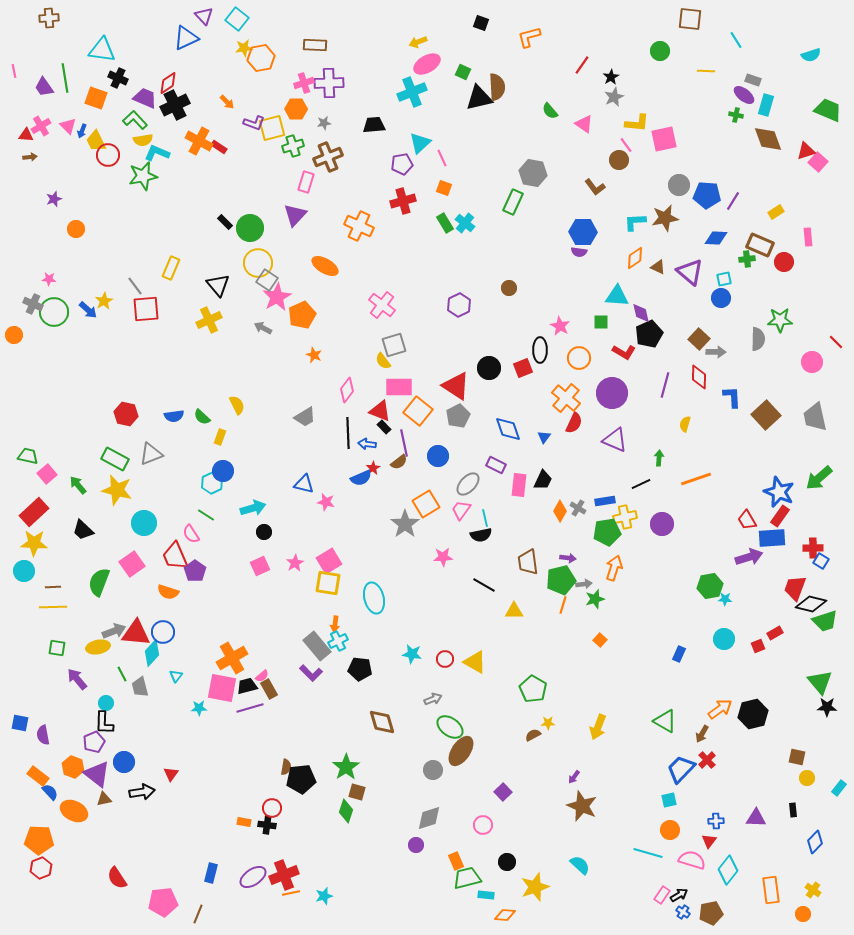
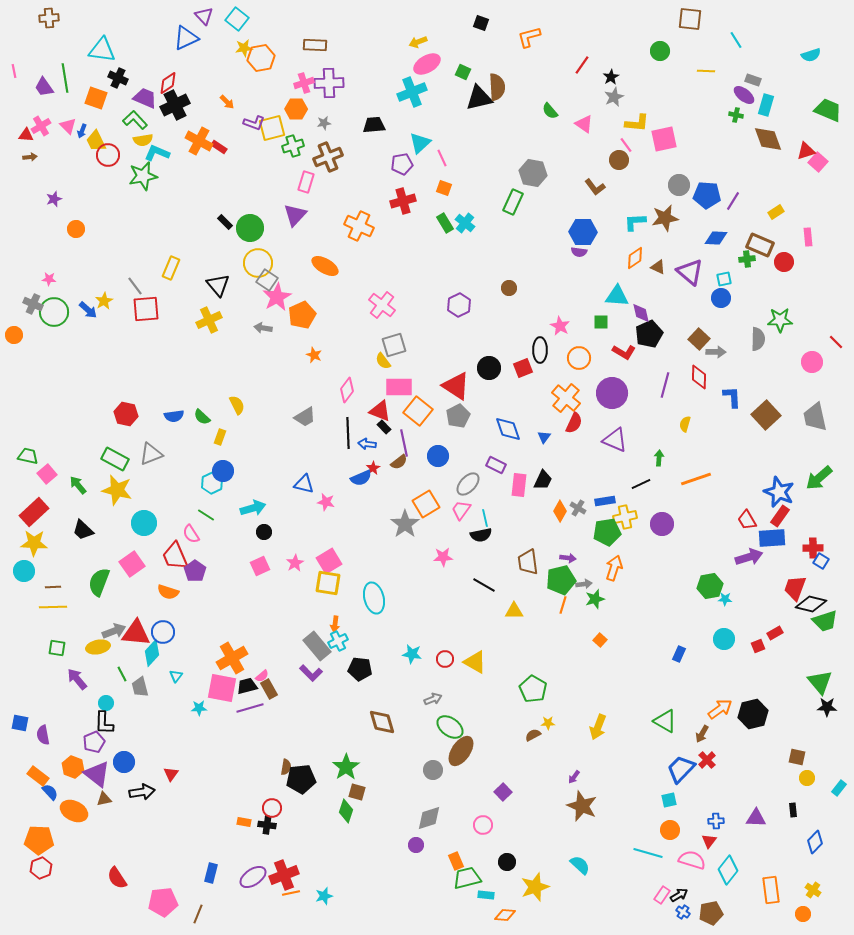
gray arrow at (263, 328): rotated 18 degrees counterclockwise
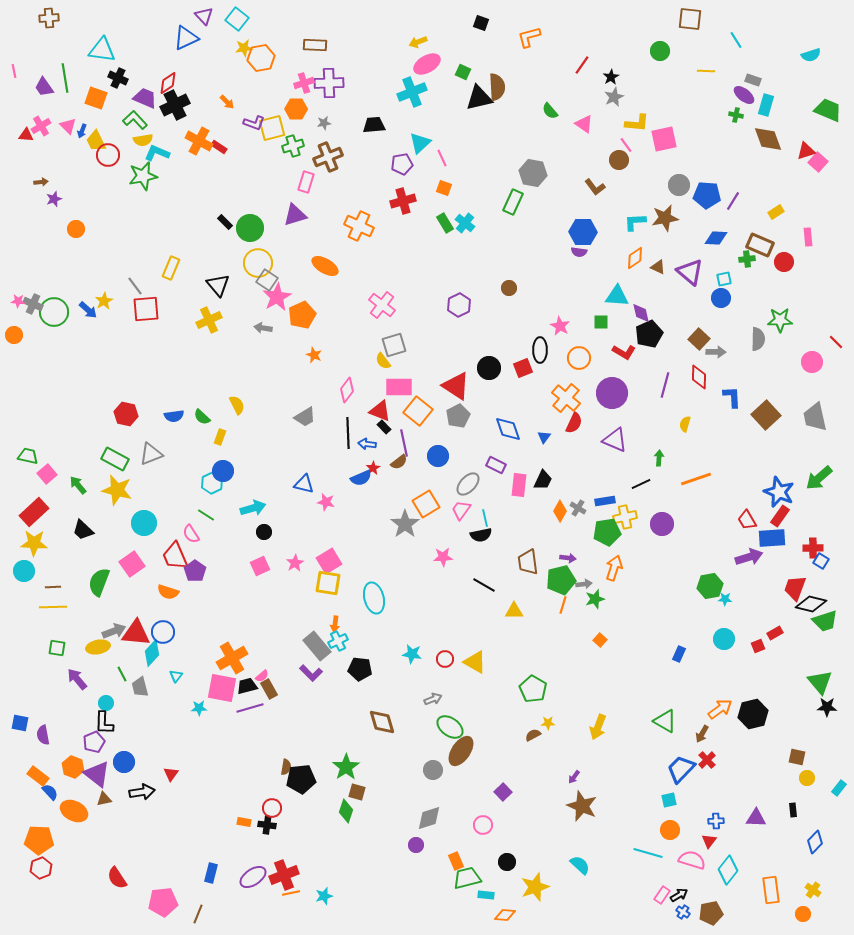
brown arrow at (30, 157): moved 11 px right, 25 px down
purple triangle at (295, 215): rotated 30 degrees clockwise
pink star at (49, 279): moved 31 px left, 22 px down
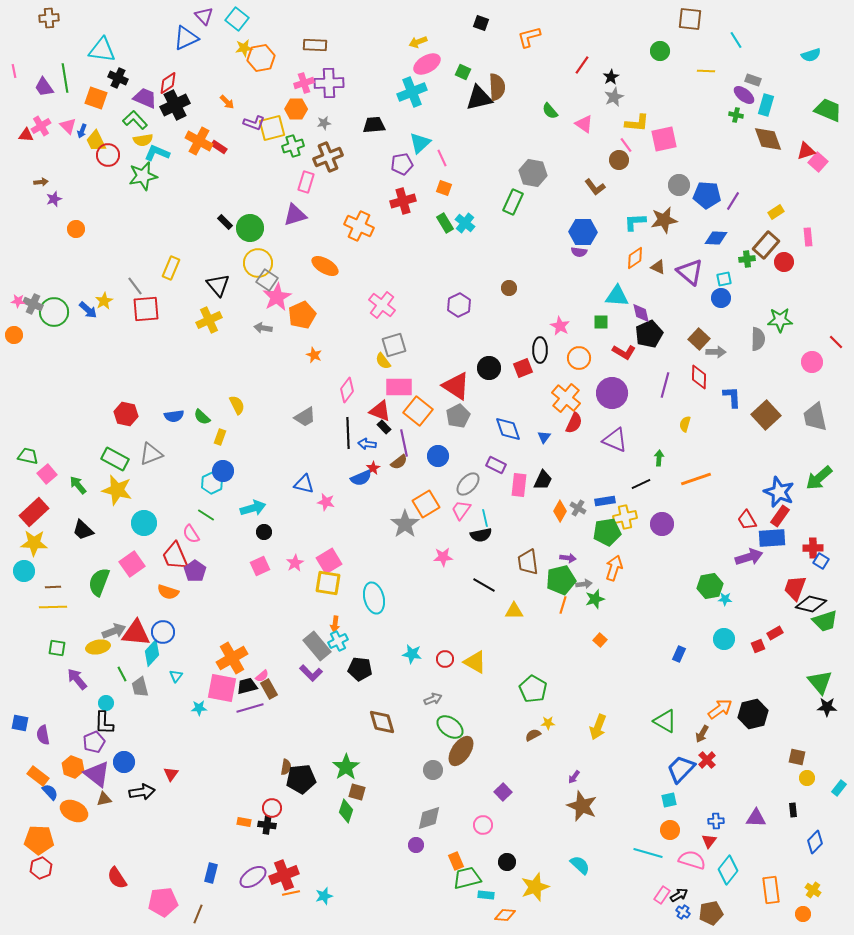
brown star at (665, 218): moved 1 px left, 2 px down
brown rectangle at (760, 245): moved 6 px right; rotated 72 degrees counterclockwise
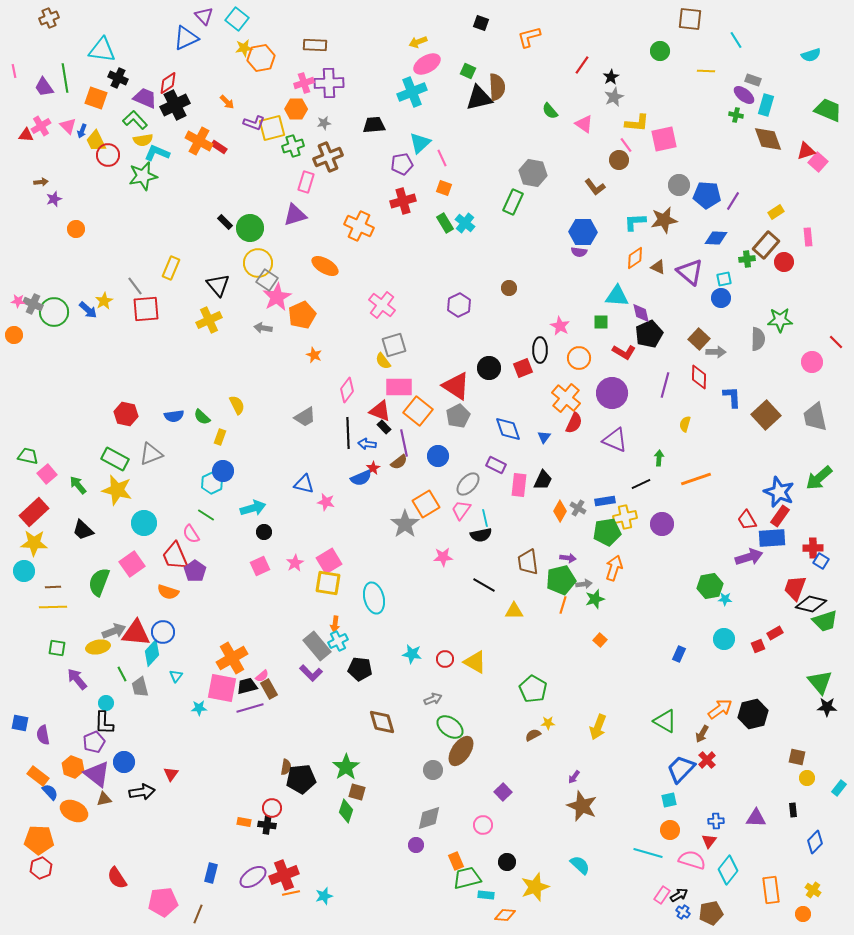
brown cross at (49, 18): rotated 18 degrees counterclockwise
green square at (463, 72): moved 5 px right, 1 px up
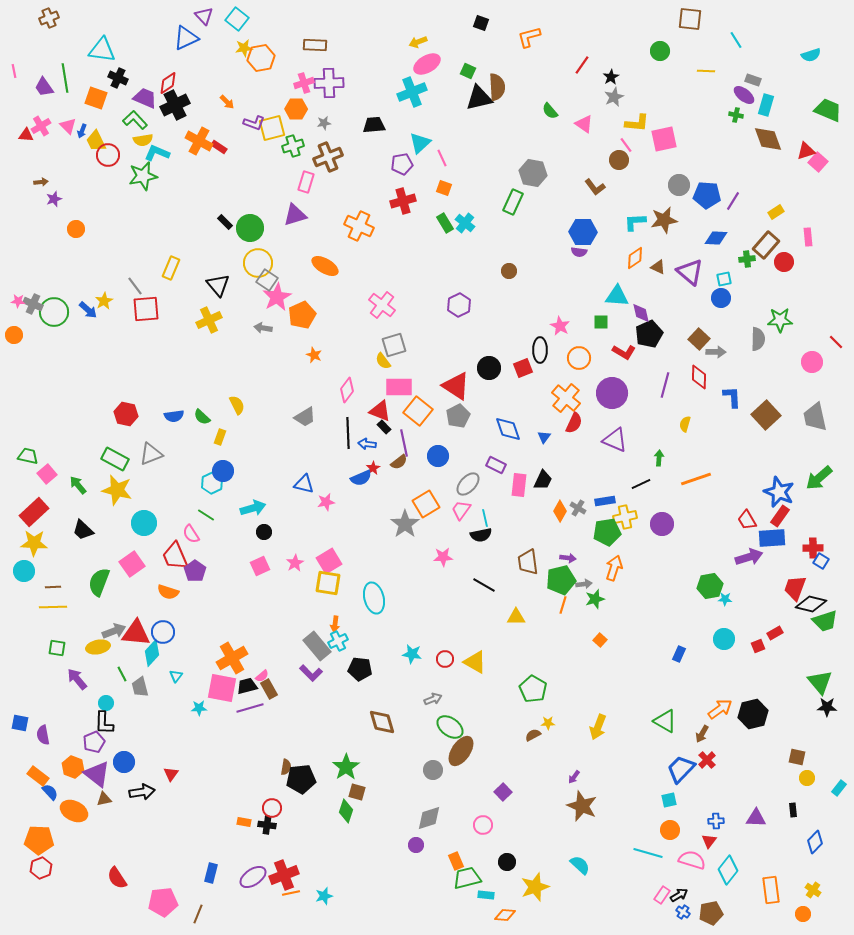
brown circle at (509, 288): moved 17 px up
pink star at (326, 502): rotated 24 degrees counterclockwise
yellow triangle at (514, 611): moved 2 px right, 6 px down
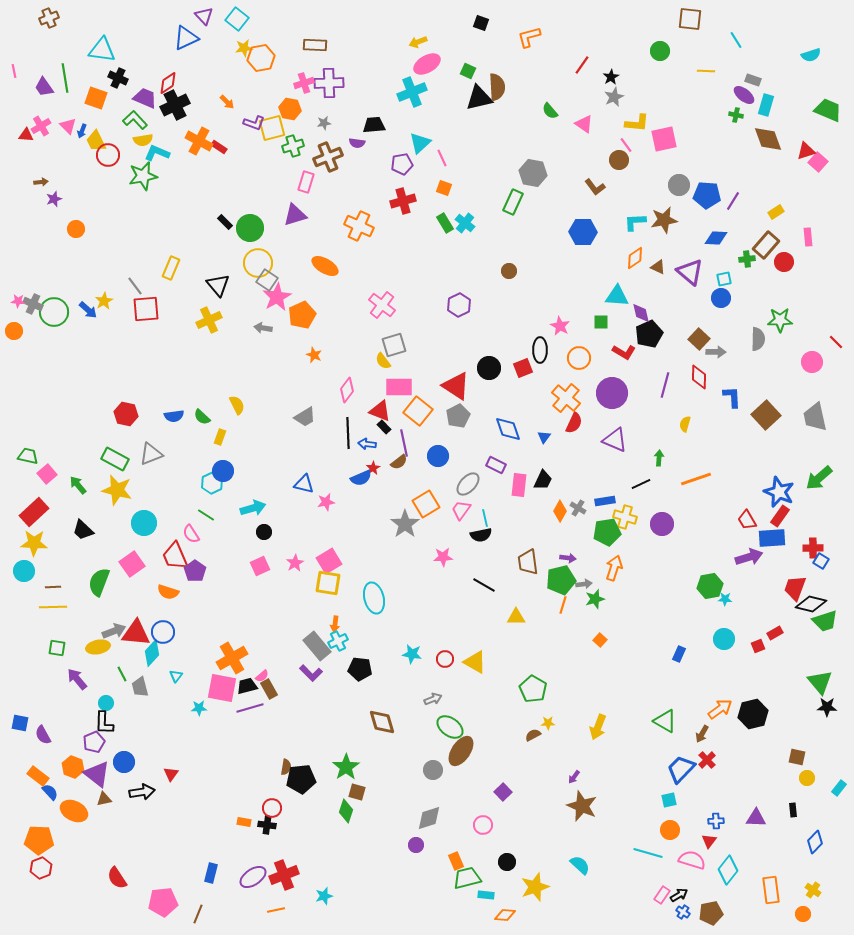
orange hexagon at (296, 109): moved 6 px left; rotated 10 degrees clockwise
purple semicircle at (579, 252): moved 222 px left, 109 px up
orange circle at (14, 335): moved 4 px up
yellow cross at (625, 517): rotated 30 degrees clockwise
purple semicircle at (43, 735): rotated 18 degrees counterclockwise
orange line at (291, 893): moved 15 px left, 17 px down
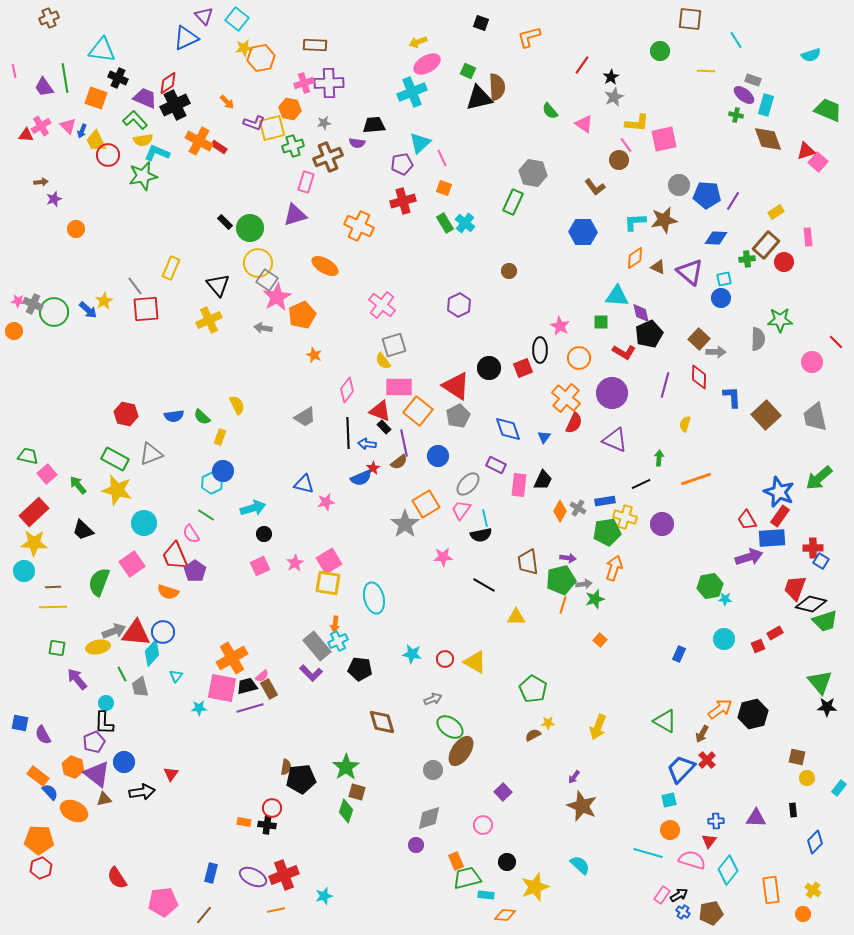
black circle at (264, 532): moved 2 px down
purple ellipse at (253, 877): rotated 60 degrees clockwise
brown line at (198, 914): moved 6 px right, 1 px down; rotated 18 degrees clockwise
